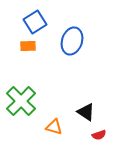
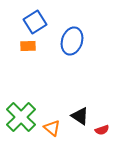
green cross: moved 16 px down
black triangle: moved 6 px left, 4 px down
orange triangle: moved 2 px left, 1 px down; rotated 24 degrees clockwise
red semicircle: moved 3 px right, 5 px up
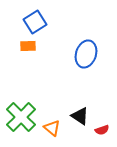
blue ellipse: moved 14 px right, 13 px down
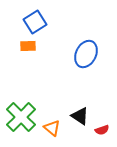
blue ellipse: rotated 8 degrees clockwise
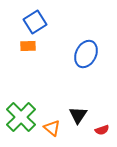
black triangle: moved 2 px left, 1 px up; rotated 30 degrees clockwise
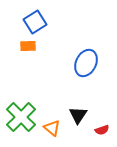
blue ellipse: moved 9 px down
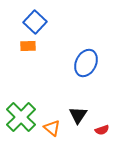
blue square: rotated 15 degrees counterclockwise
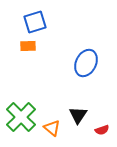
blue square: rotated 30 degrees clockwise
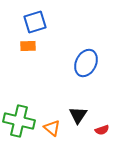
green cross: moved 2 px left, 4 px down; rotated 32 degrees counterclockwise
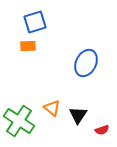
green cross: rotated 20 degrees clockwise
orange triangle: moved 20 px up
